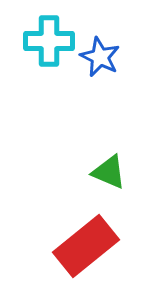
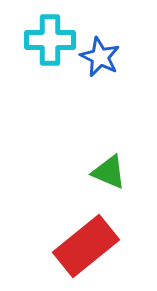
cyan cross: moved 1 px right, 1 px up
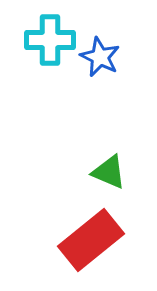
red rectangle: moved 5 px right, 6 px up
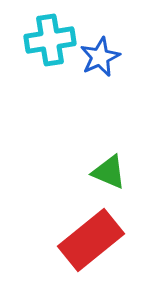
cyan cross: rotated 9 degrees counterclockwise
blue star: rotated 21 degrees clockwise
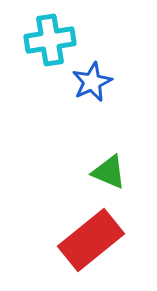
blue star: moved 8 px left, 25 px down
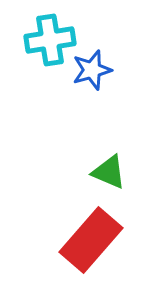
blue star: moved 12 px up; rotated 9 degrees clockwise
red rectangle: rotated 10 degrees counterclockwise
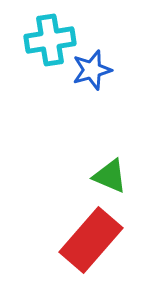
green triangle: moved 1 px right, 4 px down
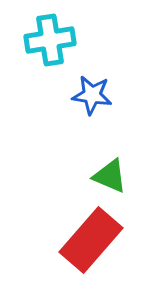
blue star: moved 25 px down; rotated 24 degrees clockwise
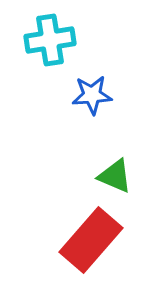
blue star: rotated 12 degrees counterclockwise
green triangle: moved 5 px right
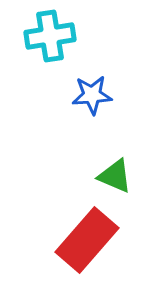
cyan cross: moved 4 px up
red rectangle: moved 4 px left
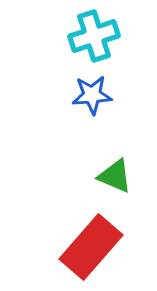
cyan cross: moved 44 px right; rotated 9 degrees counterclockwise
red rectangle: moved 4 px right, 7 px down
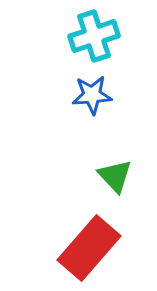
green triangle: rotated 24 degrees clockwise
red rectangle: moved 2 px left, 1 px down
